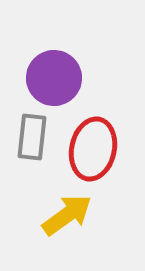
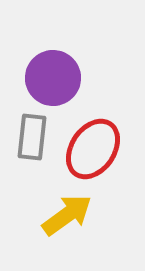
purple circle: moved 1 px left
red ellipse: rotated 22 degrees clockwise
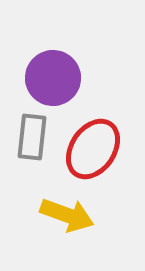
yellow arrow: rotated 56 degrees clockwise
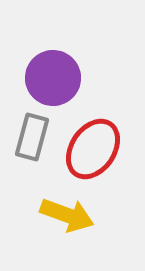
gray rectangle: rotated 9 degrees clockwise
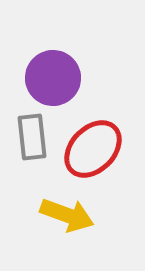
gray rectangle: rotated 21 degrees counterclockwise
red ellipse: rotated 10 degrees clockwise
